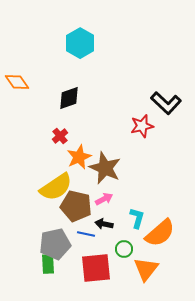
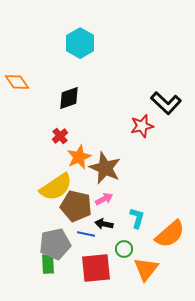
orange semicircle: moved 10 px right, 1 px down
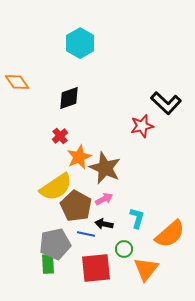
brown pentagon: rotated 16 degrees clockwise
